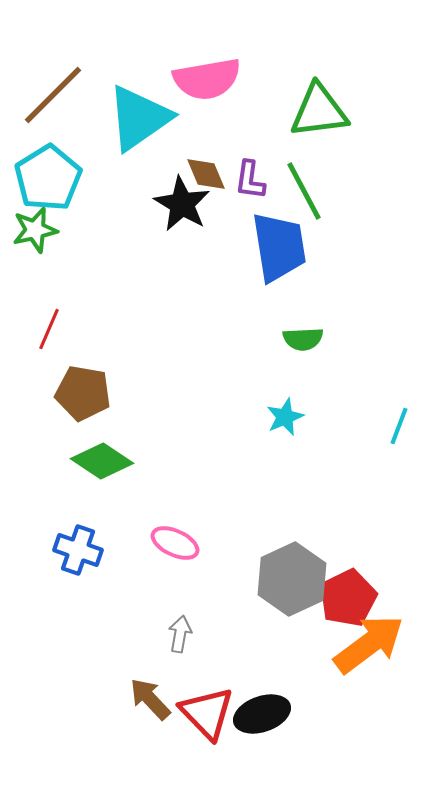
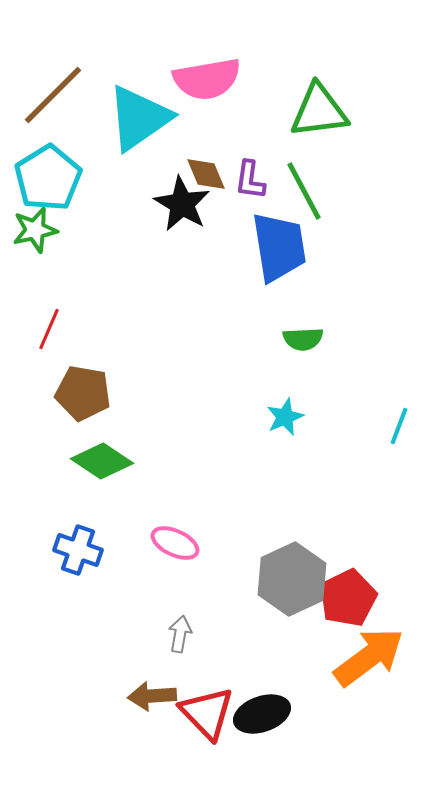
orange arrow: moved 13 px down
brown arrow: moved 2 px right, 3 px up; rotated 51 degrees counterclockwise
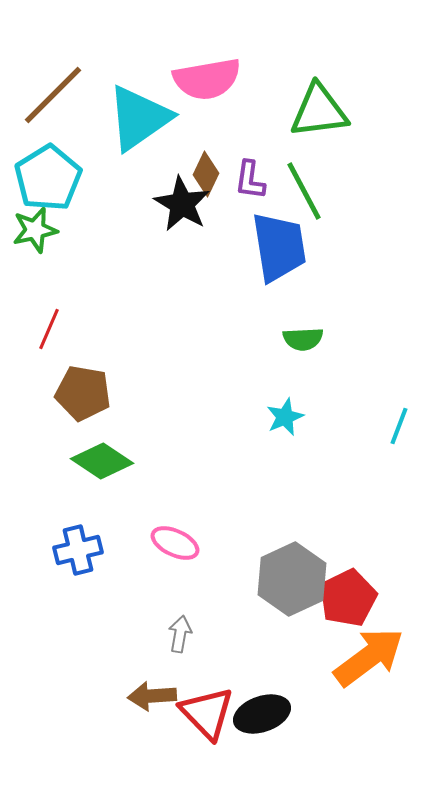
brown diamond: rotated 48 degrees clockwise
blue cross: rotated 33 degrees counterclockwise
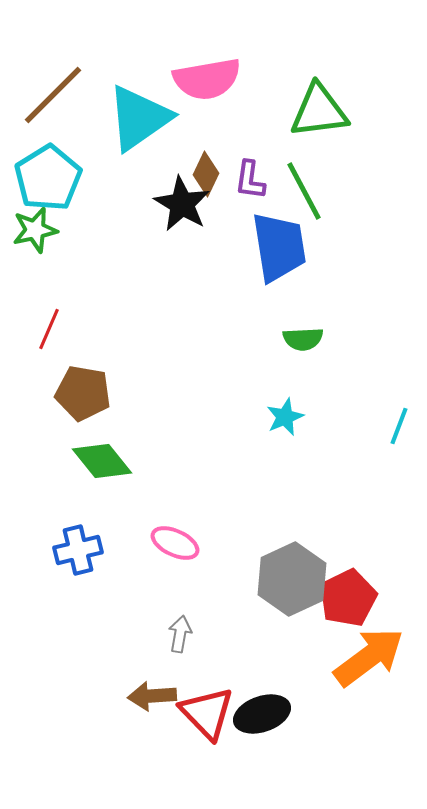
green diamond: rotated 18 degrees clockwise
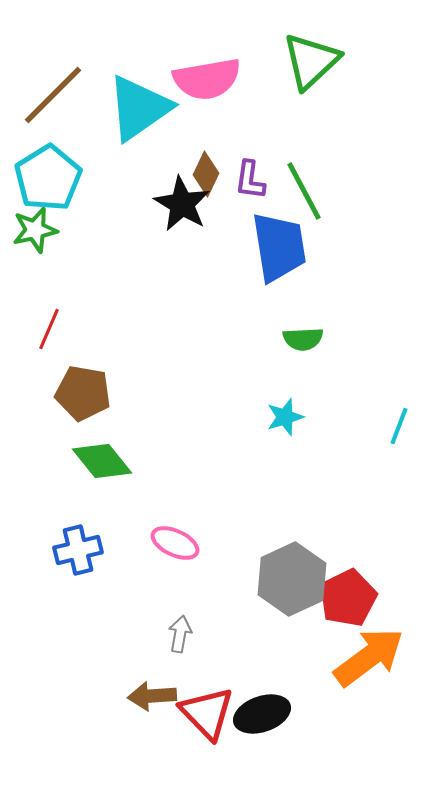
green triangle: moved 8 px left, 50 px up; rotated 36 degrees counterclockwise
cyan triangle: moved 10 px up
cyan star: rotated 6 degrees clockwise
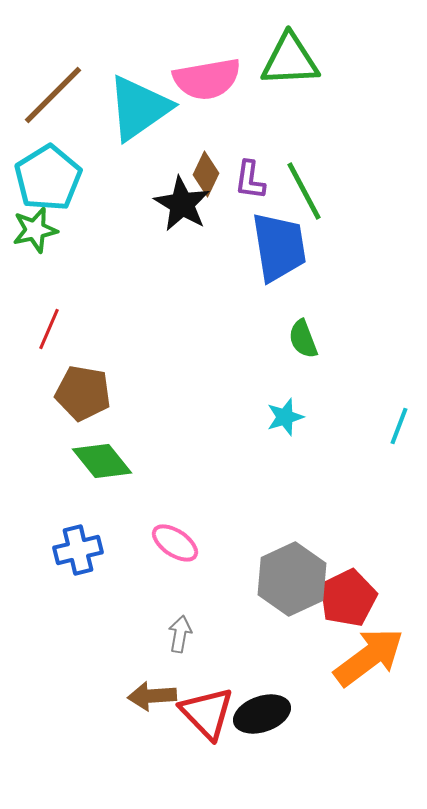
green triangle: moved 21 px left, 1 px up; rotated 40 degrees clockwise
green semicircle: rotated 72 degrees clockwise
pink ellipse: rotated 9 degrees clockwise
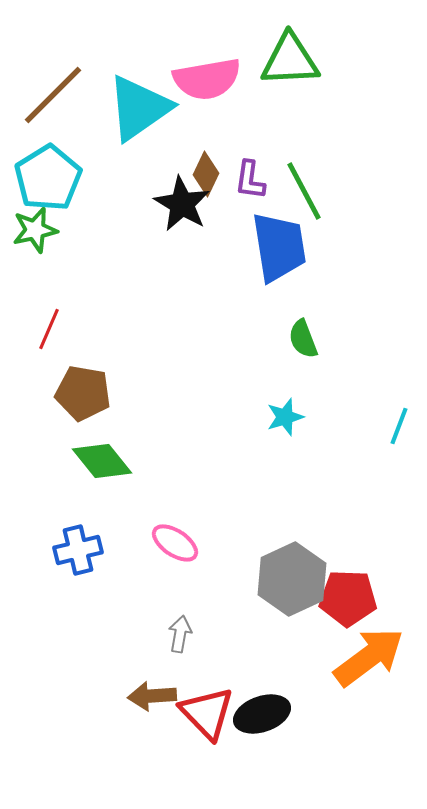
red pentagon: rotated 28 degrees clockwise
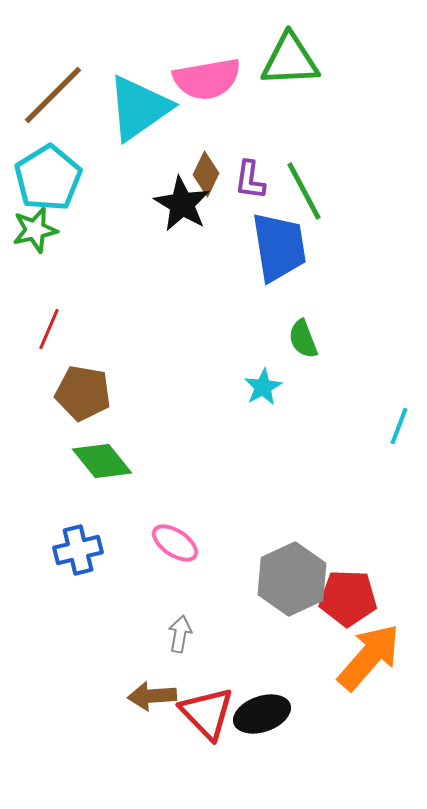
cyan star: moved 22 px left, 30 px up; rotated 12 degrees counterclockwise
orange arrow: rotated 12 degrees counterclockwise
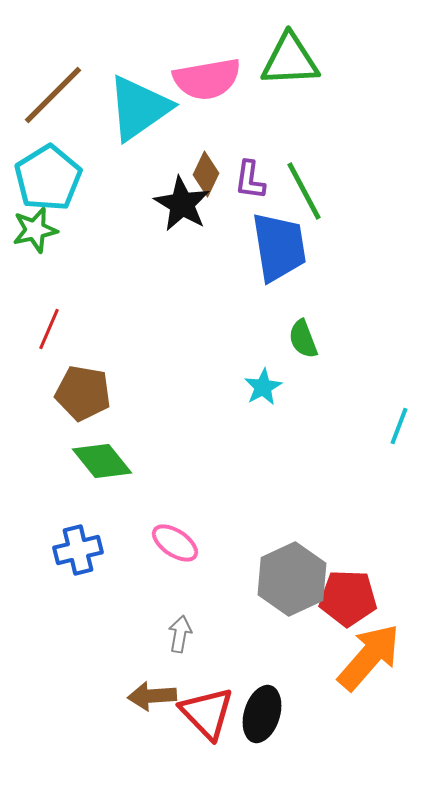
black ellipse: rotated 54 degrees counterclockwise
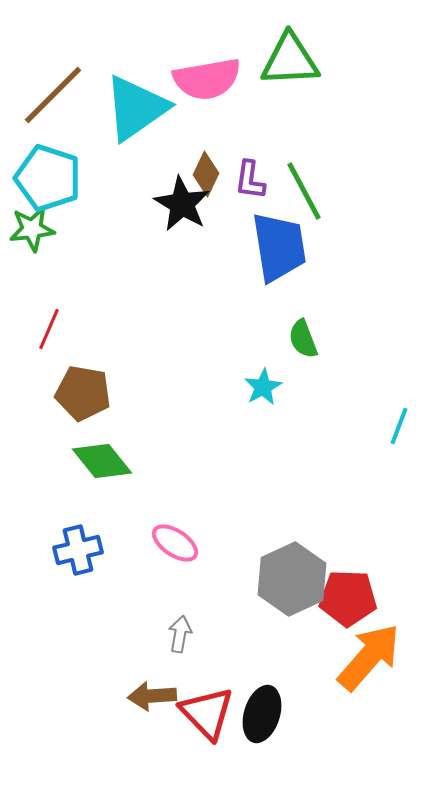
cyan triangle: moved 3 px left
cyan pentagon: rotated 22 degrees counterclockwise
green star: moved 3 px left, 1 px up; rotated 6 degrees clockwise
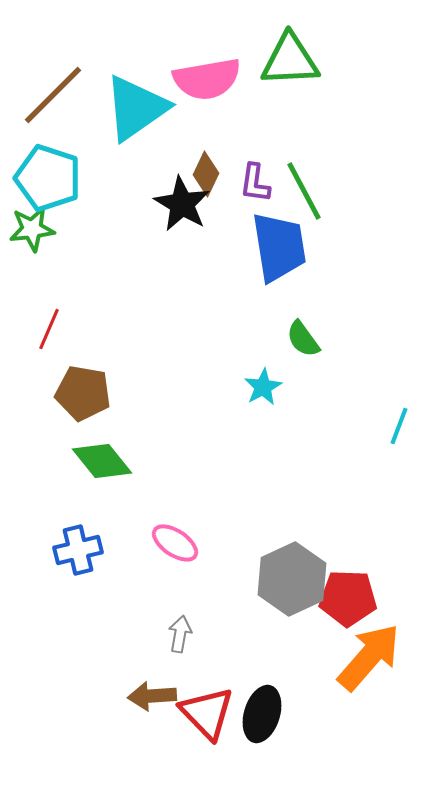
purple L-shape: moved 5 px right, 3 px down
green semicircle: rotated 15 degrees counterclockwise
